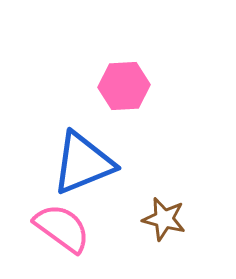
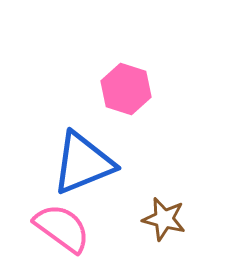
pink hexagon: moved 2 px right, 3 px down; rotated 21 degrees clockwise
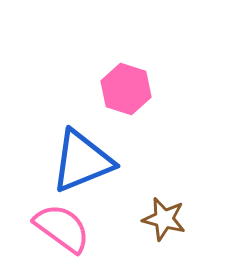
blue triangle: moved 1 px left, 2 px up
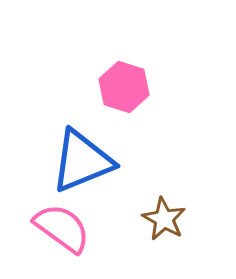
pink hexagon: moved 2 px left, 2 px up
brown star: rotated 15 degrees clockwise
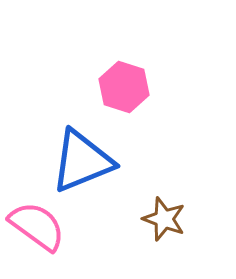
brown star: rotated 9 degrees counterclockwise
pink semicircle: moved 25 px left, 2 px up
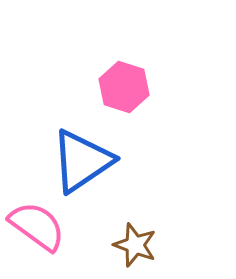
blue triangle: rotated 12 degrees counterclockwise
brown star: moved 29 px left, 26 px down
